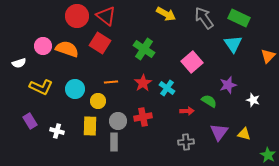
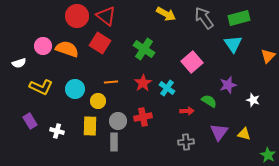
green rectangle: rotated 40 degrees counterclockwise
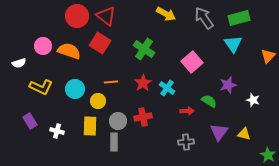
orange semicircle: moved 2 px right, 2 px down
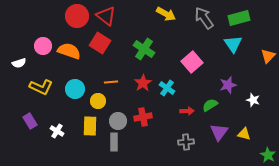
green semicircle: moved 1 px right, 4 px down; rotated 63 degrees counterclockwise
white cross: rotated 16 degrees clockwise
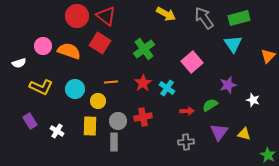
green cross: rotated 20 degrees clockwise
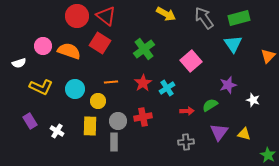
pink square: moved 1 px left, 1 px up
cyan cross: rotated 21 degrees clockwise
